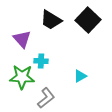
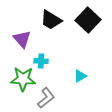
green star: moved 1 px right, 2 px down
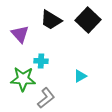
purple triangle: moved 2 px left, 5 px up
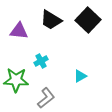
purple triangle: moved 1 px left, 3 px up; rotated 42 degrees counterclockwise
cyan cross: rotated 32 degrees counterclockwise
green star: moved 7 px left, 1 px down
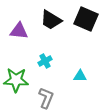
black square: moved 2 px left, 1 px up; rotated 20 degrees counterclockwise
cyan cross: moved 4 px right
cyan triangle: rotated 32 degrees clockwise
gray L-shape: rotated 30 degrees counterclockwise
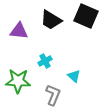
black square: moved 3 px up
cyan triangle: moved 6 px left; rotated 40 degrees clockwise
green star: moved 2 px right, 1 px down
gray L-shape: moved 7 px right, 3 px up
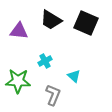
black square: moved 7 px down
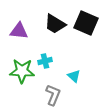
black trapezoid: moved 4 px right, 4 px down
cyan cross: rotated 16 degrees clockwise
green star: moved 4 px right, 10 px up
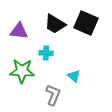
cyan cross: moved 1 px right, 8 px up; rotated 16 degrees clockwise
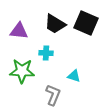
cyan triangle: rotated 24 degrees counterclockwise
